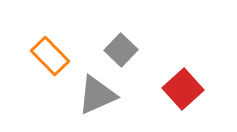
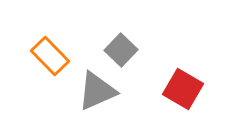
red square: rotated 18 degrees counterclockwise
gray triangle: moved 4 px up
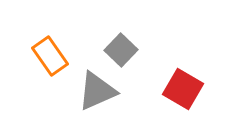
orange rectangle: rotated 9 degrees clockwise
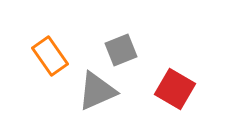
gray square: rotated 24 degrees clockwise
red square: moved 8 px left
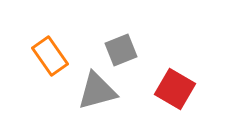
gray triangle: rotated 9 degrees clockwise
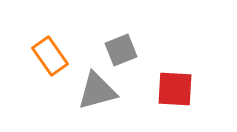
red square: rotated 27 degrees counterclockwise
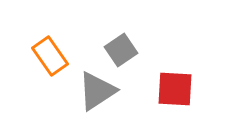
gray square: rotated 12 degrees counterclockwise
gray triangle: rotated 18 degrees counterclockwise
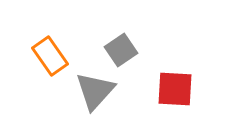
gray triangle: moved 2 px left; rotated 15 degrees counterclockwise
